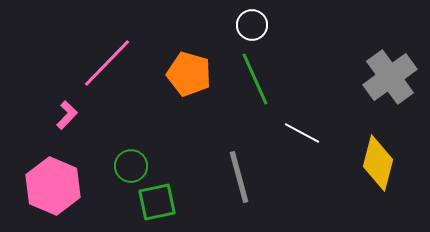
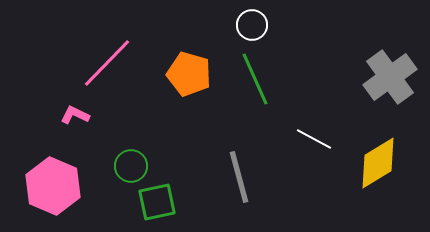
pink L-shape: moved 8 px right; rotated 108 degrees counterclockwise
white line: moved 12 px right, 6 px down
yellow diamond: rotated 44 degrees clockwise
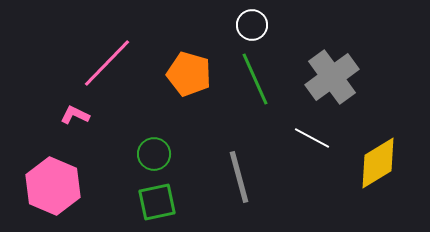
gray cross: moved 58 px left
white line: moved 2 px left, 1 px up
green circle: moved 23 px right, 12 px up
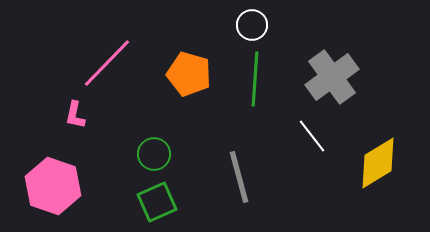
green line: rotated 28 degrees clockwise
pink L-shape: rotated 104 degrees counterclockwise
white line: moved 2 px up; rotated 24 degrees clockwise
pink hexagon: rotated 4 degrees counterclockwise
green square: rotated 12 degrees counterclockwise
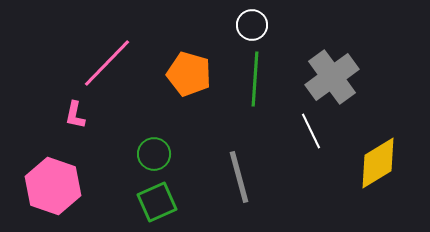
white line: moved 1 px left, 5 px up; rotated 12 degrees clockwise
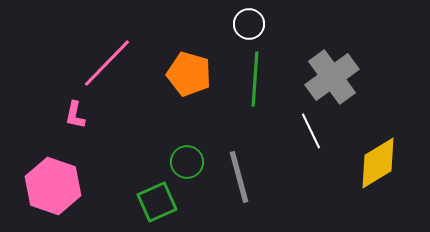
white circle: moved 3 px left, 1 px up
green circle: moved 33 px right, 8 px down
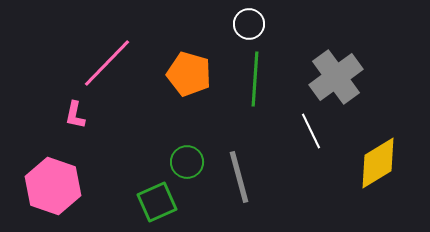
gray cross: moved 4 px right
